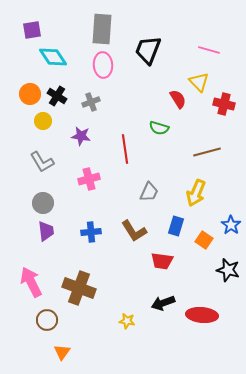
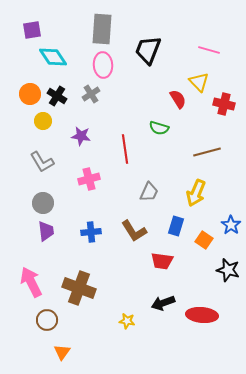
gray cross: moved 8 px up; rotated 12 degrees counterclockwise
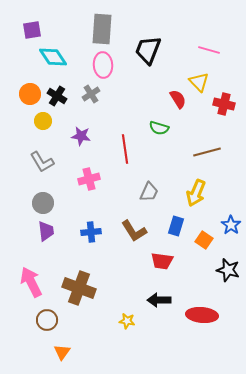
black arrow: moved 4 px left, 3 px up; rotated 20 degrees clockwise
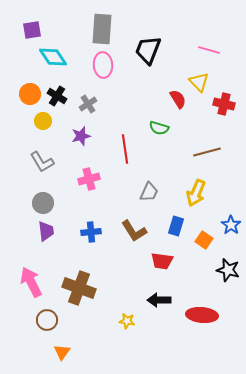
gray cross: moved 3 px left, 10 px down
purple star: rotated 24 degrees counterclockwise
